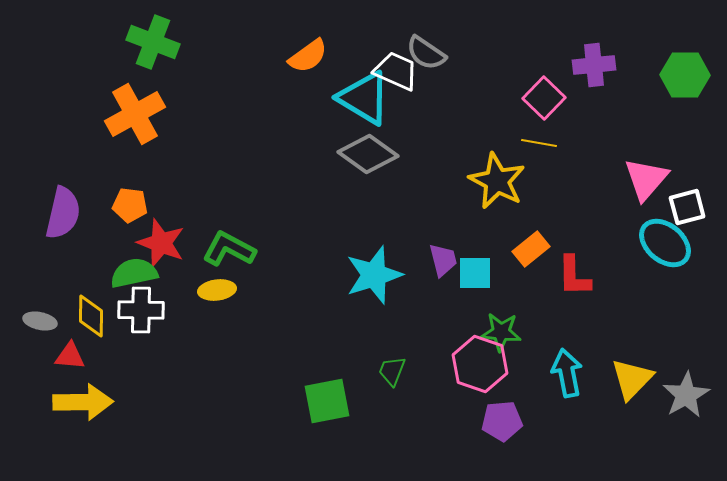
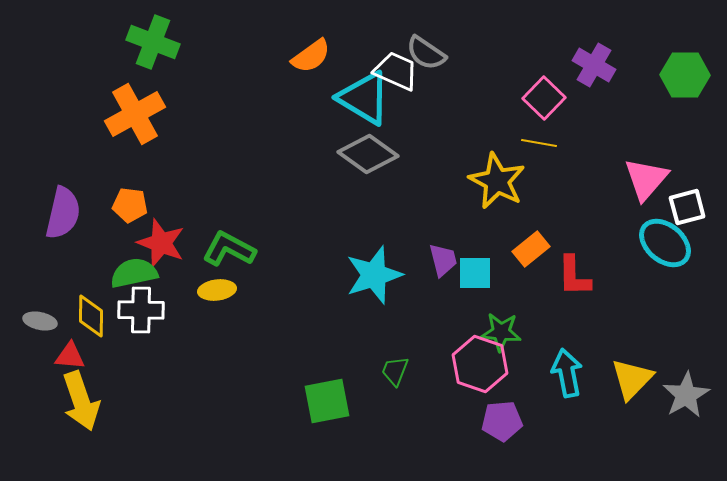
orange semicircle: moved 3 px right
purple cross: rotated 36 degrees clockwise
green trapezoid: moved 3 px right
yellow arrow: moved 2 px left, 1 px up; rotated 72 degrees clockwise
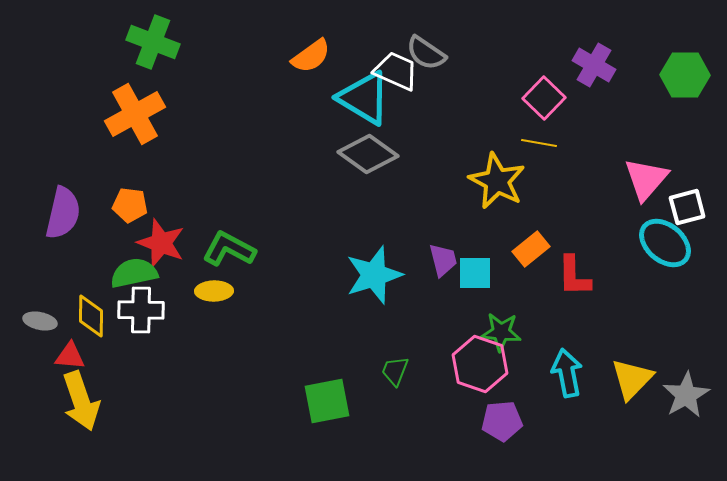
yellow ellipse: moved 3 px left, 1 px down; rotated 6 degrees clockwise
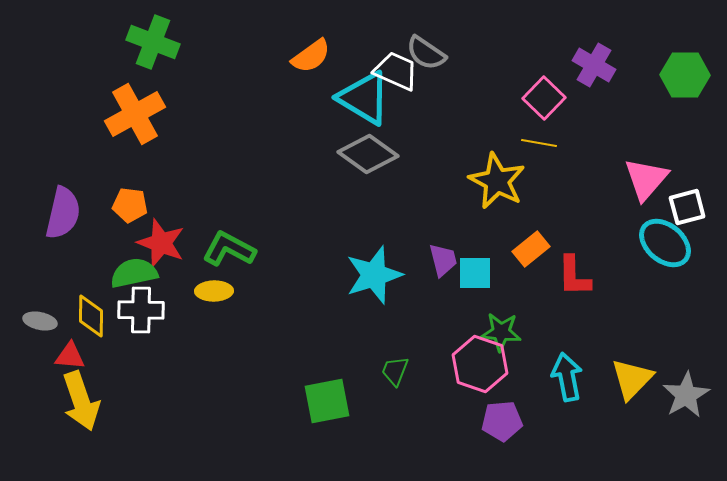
cyan arrow: moved 4 px down
